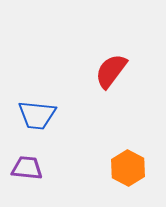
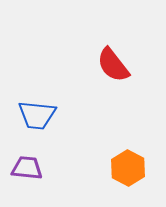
red semicircle: moved 2 px right, 6 px up; rotated 75 degrees counterclockwise
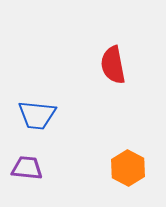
red semicircle: rotated 27 degrees clockwise
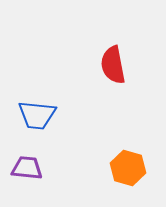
orange hexagon: rotated 12 degrees counterclockwise
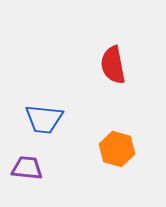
blue trapezoid: moved 7 px right, 4 px down
orange hexagon: moved 11 px left, 19 px up
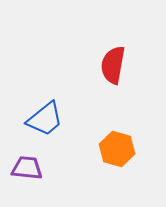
red semicircle: rotated 21 degrees clockwise
blue trapezoid: moved 1 px right; rotated 45 degrees counterclockwise
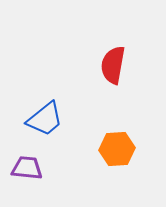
orange hexagon: rotated 20 degrees counterclockwise
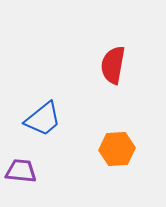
blue trapezoid: moved 2 px left
purple trapezoid: moved 6 px left, 3 px down
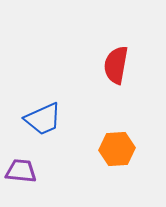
red semicircle: moved 3 px right
blue trapezoid: rotated 15 degrees clockwise
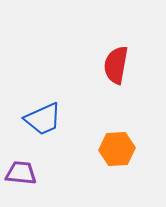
purple trapezoid: moved 2 px down
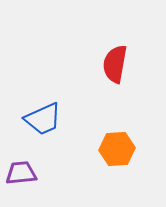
red semicircle: moved 1 px left, 1 px up
purple trapezoid: rotated 12 degrees counterclockwise
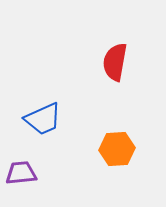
red semicircle: moved 2 px up
